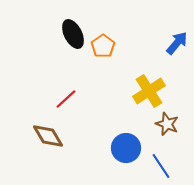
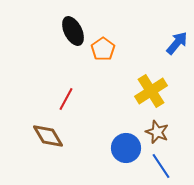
black ellipse: moved 3 px up
orange pentagon: moved 3 px down
yellow cross: moved 2 px right
red line: rotated 20 degrees counterclockwise
brown star: moved 10 px left, 8 px down
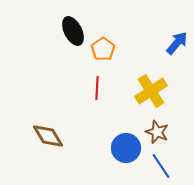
red line: moved 31 px right, 11 px up; rotated 25 degrees counterclockwise
